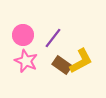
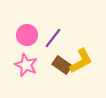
pink circle: moved 4 px right
pink star: moved 4 px down
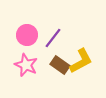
brown rectangle: moved 2 px left
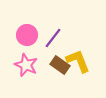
yellow L-shape: moved 3 px left; rotated 84 degrees counterclockwise
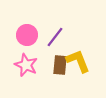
purple line: moved 2 px right, 1 px up
brown rectangle: rotated 60 degrees clockwise
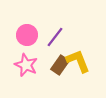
brown rectangle: rotated 30 degrees clockwise
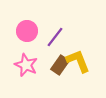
pink circle: moved 4 px up
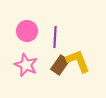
purple line: rotated 35 degrees counterclockwise
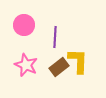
pink circle: moved 3 px left, 6 px up
yellow L-shape: rotated 24 degrees clockwise
brown rectangle: moved 1 px left, 2 px down; rotated 18 degrees clockwise
